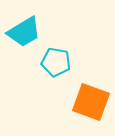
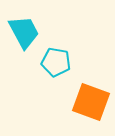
cyan trapezoid: rotated 87 degrees counterclockwise
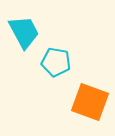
orange square: moved 1 px left
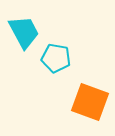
cyan pentagon: moved 4 px up
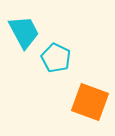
cyan pentagon: rotated 16 degrees clockwise
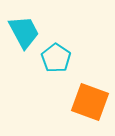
cyan pentagon: rotated 8 degrees clockwise
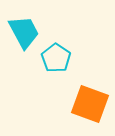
orange square: moved 2 px down
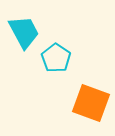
orange square: moved 1 px right, 1 px up
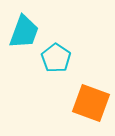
cyan trapezoid: rotated 48 degrees clockwise
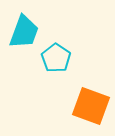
orange square: moved 3 px down
